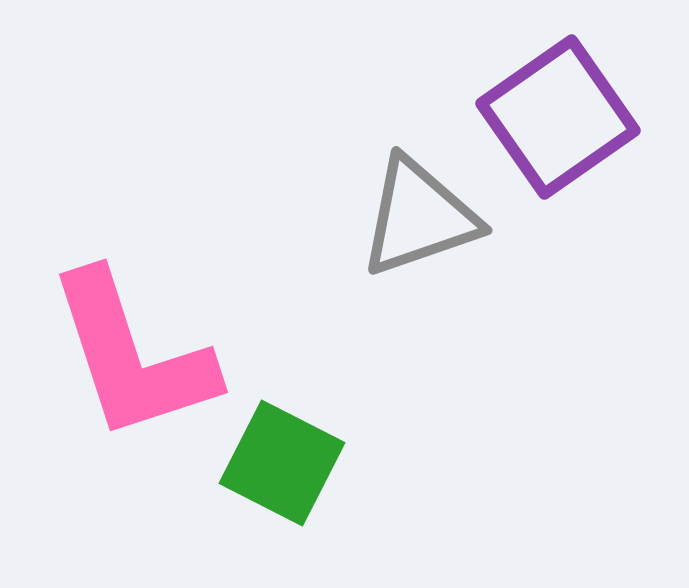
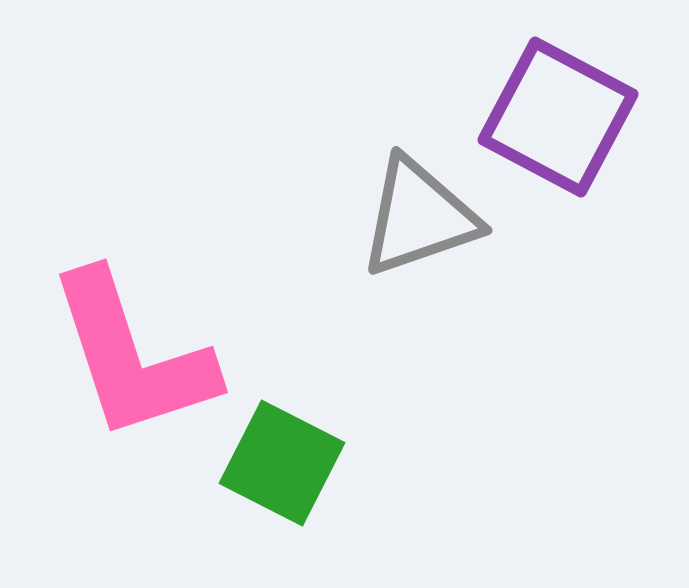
purple square: rotated 27 degrees counterclockwise
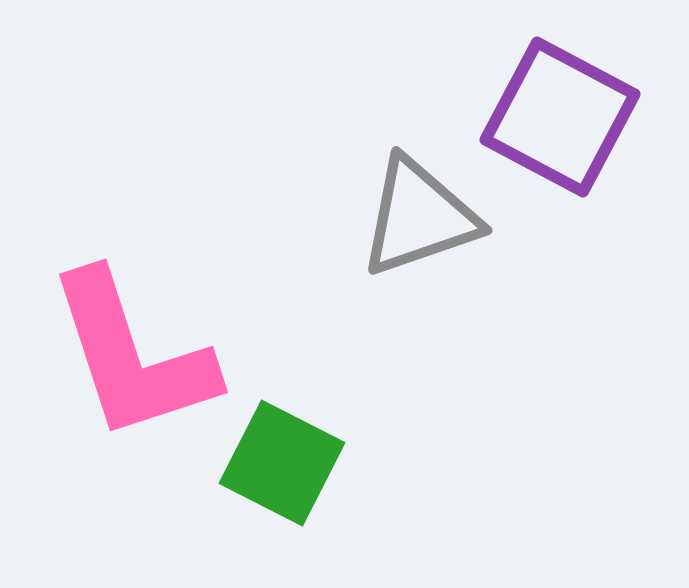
purple square: moved 2 px right
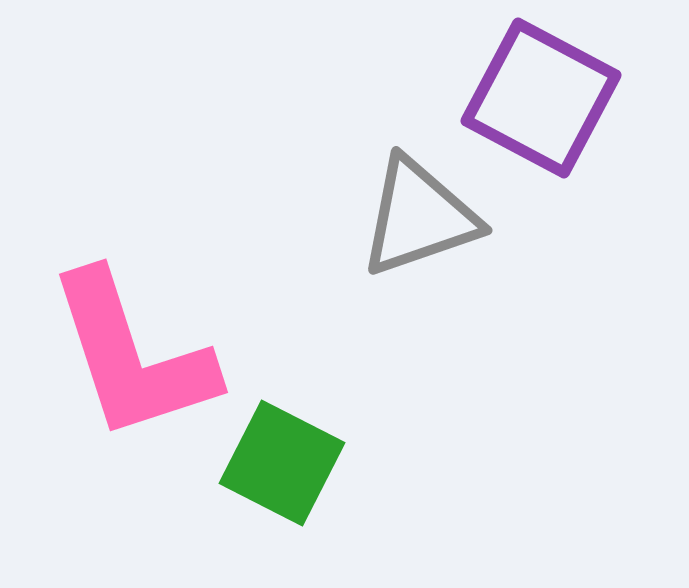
purple square: moved 19 px left, 19 px up
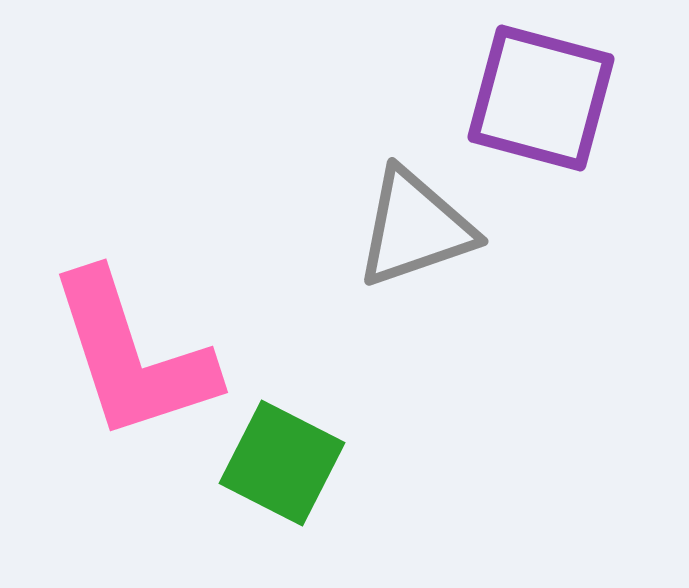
purple square: rotated 13 degrees counterclockwise
gray triangle: moved 4 px left, 11 px down
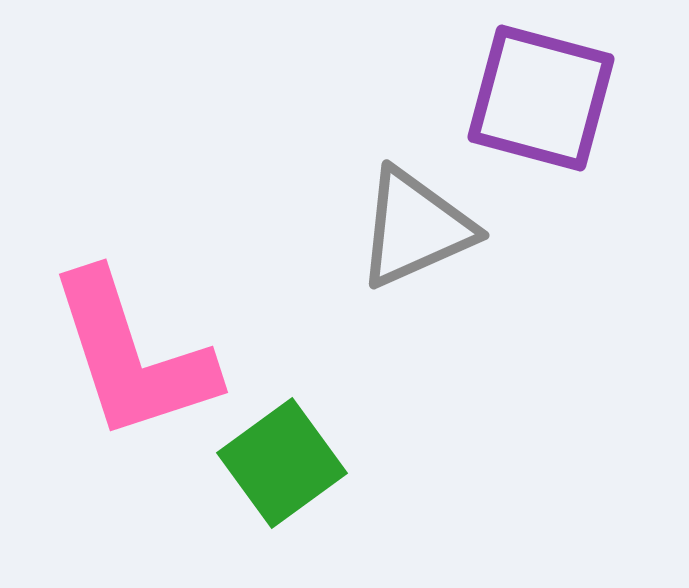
gray triangle: rotated 5 degrees counterclockwise
green square: rotated 27 degrees clockwise
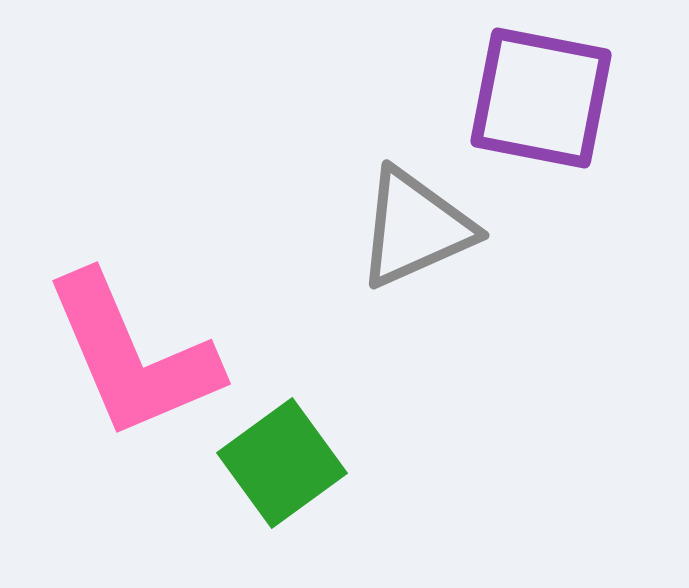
purple square: rotated 4 degrees counterclockwise
pink L-shape: rotated 5 degrees counterclockwise
